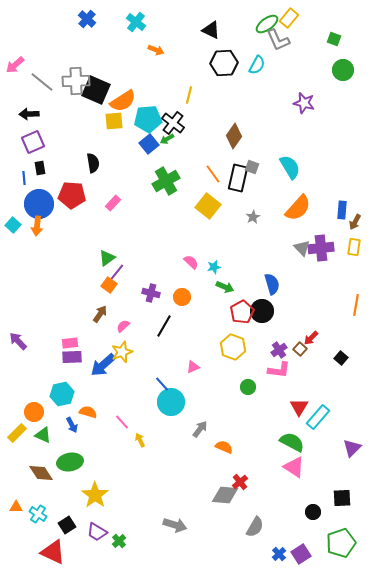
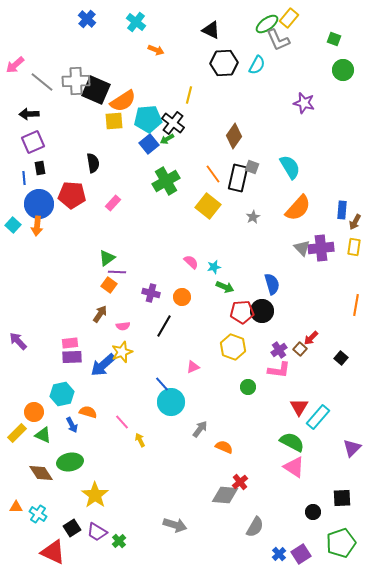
purple line at (117, 272): rotated 54 degrees clockwise
red pentagon at (242, 312): rotated 25 degrees clockwise
pink semicircle at (123, 326): rotated 144 degrees counterclockwise
black square at (67, 525): moved 5 px right, 3 px down
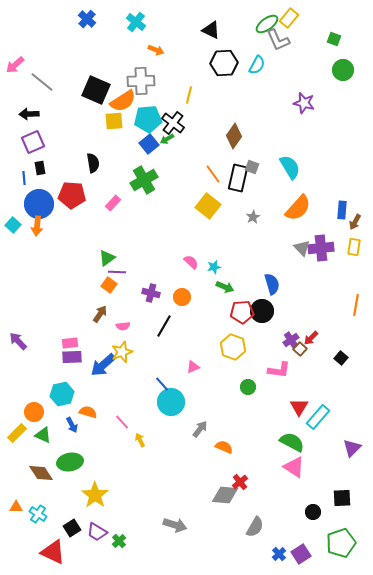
gray cross at (76, 81): moved 65 px right
green cross at (166, 181): moved 22 px left, 1 px up
purple cross at (279, 350): moved 12 px right, 10 px up
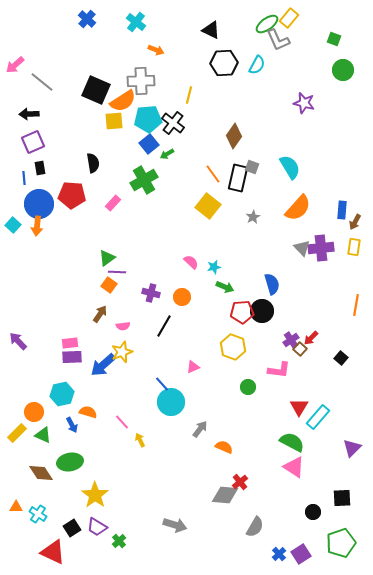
green arrow at (167, 139): moved 15 px down
purple trapezoid at (97, 532): moved 5 px up
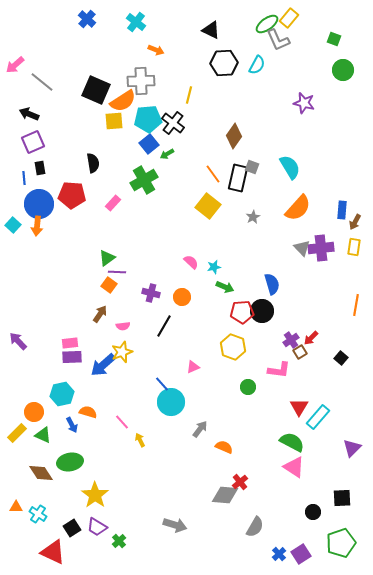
black arrow at (29, 114): rotated 24 degrees clockwise
brown square at (300, 349): moved 3 px down; rotated 16 degrees clockwise
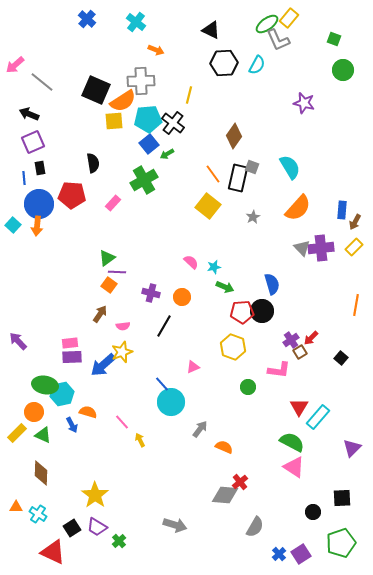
yellow rectangle at (354, 247): rotated 36 degrees clockwise
green ellipse at (70, 462): moved 25 px left, 77 px up; rotated 20 degrees clockwise
brown diamond at (41, 473): rotated 35 degrees clockwise
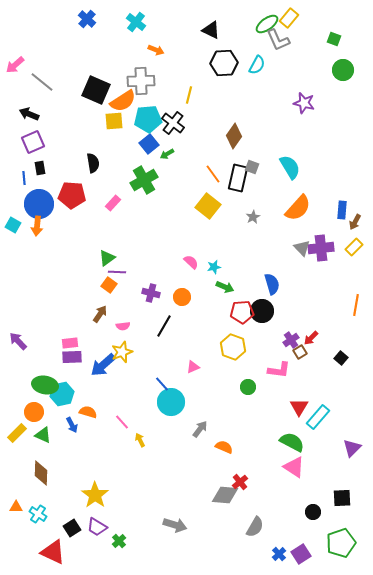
cyan square at (13, 225): rotated 14 degrees counterclockwise
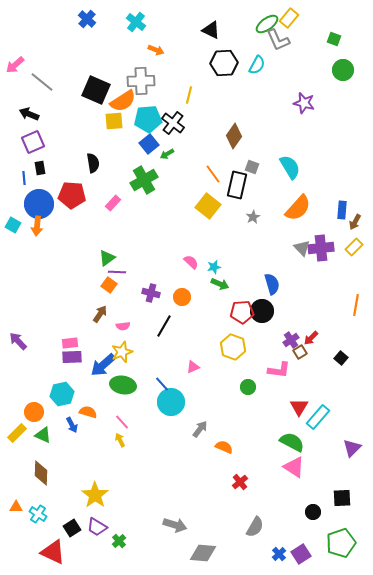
black rectangle at (238, 178): moved 1 px left, 7 px down
green arrow at (225, 287): moved 5 px left, 3 px up
green ellipse at (45, 385): moved 78 px right
yellow arrow at (140, 440): moved 20 px left
gray diamond at (225, 495): moved 22 px left, 58 px down
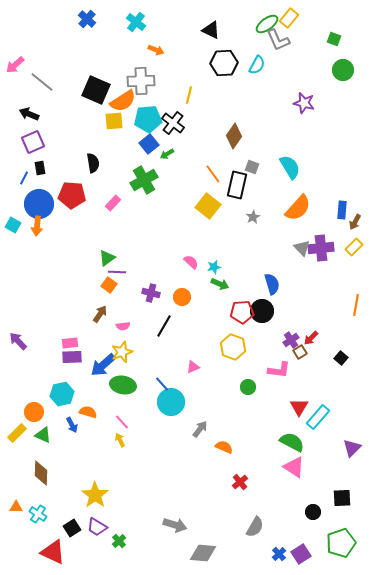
blue line at (24, 178): rotated 32 degrees clockwise
